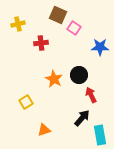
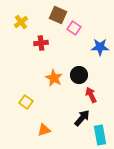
yellow cross: moved 3 px right, 2 px up; rotated 24 degrees counterclockwise
orange star: moved 1 px up
yellow square: rotated 24 degrees counterclockwise
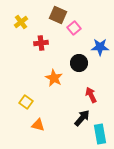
pink square: rotated 16 degrees clockwise
black circle: moved 12 px up
orange triangle: moved 6 px left, 5 px up; rotated 32 degrees clockwise
cyan rectangle: moved 1 px up
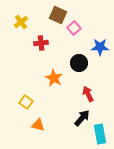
red arrow: moved 3 px left, 1 px up
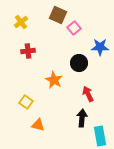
red cross: moved 13 px left, 8 px down
orange star: moved 2 px down
black arrow: rotated 36 degrees counterclockwise
cyan rectangle: moved 2 px down
